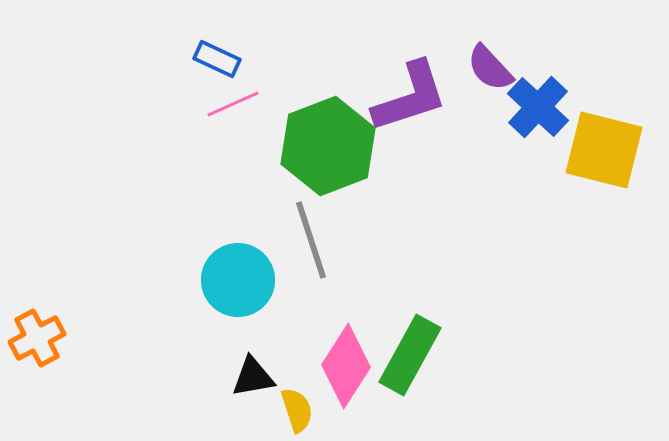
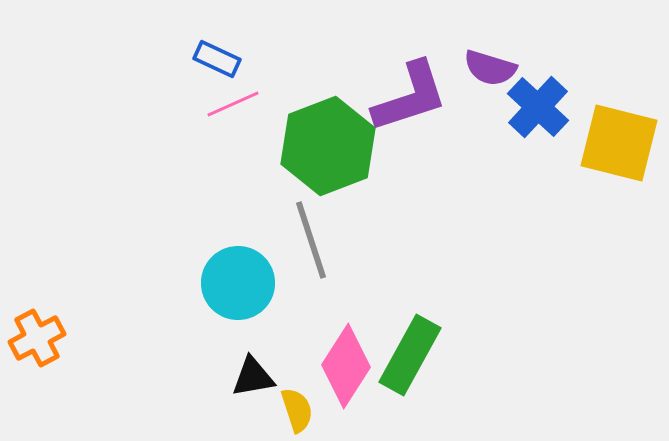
purple semicircle: rotated 30 degrees counterclockwise
yellow square: moved 15 px right, 7 px up
cyan circle: moved 3 px down
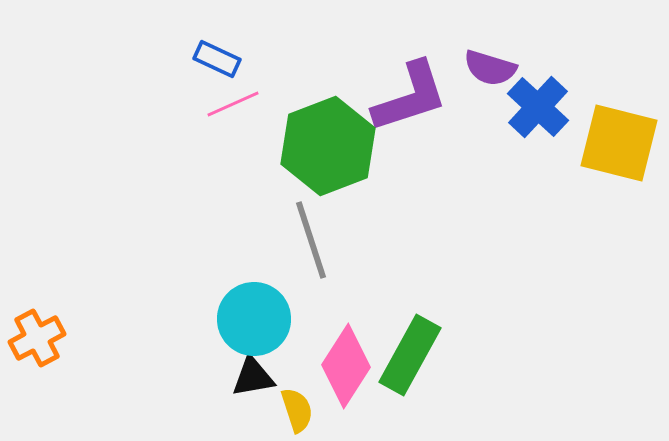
cyan circle: moved 16 px right, 36 px down
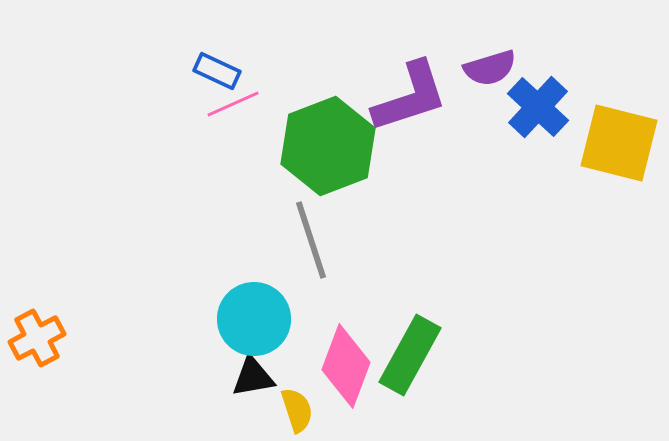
blue rectangle: moved 12 px down
purple semicircle: rotated 34 degrees counterclockwise
pink diamond: rotated 12 degrees counterclockwise
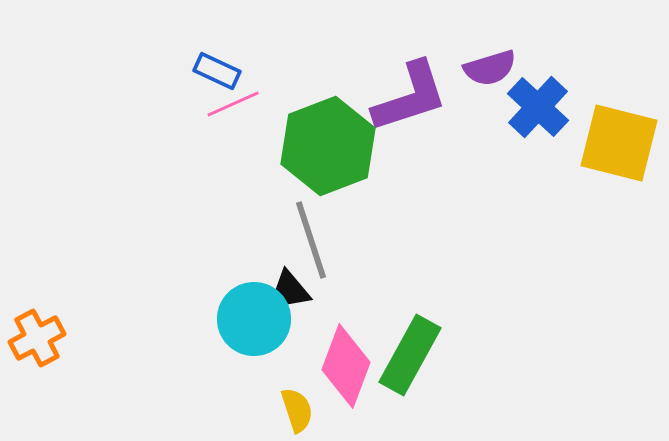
black triangle: moved 36 px right, 86 px up
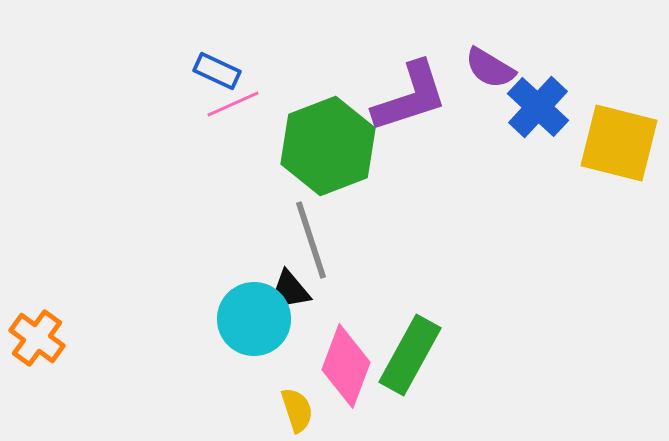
purple semicircle: rotated 48 degrees clockwise
orange cross: rotated 26 degrees counterclockwise
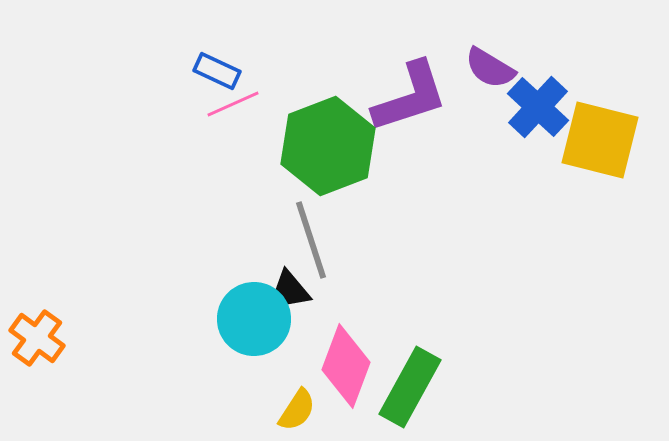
yellow square: moved 19 px left, 3 px up
green rectangle: moved 32 px down
yellow semicircle: rotated 51 degrees clockwise
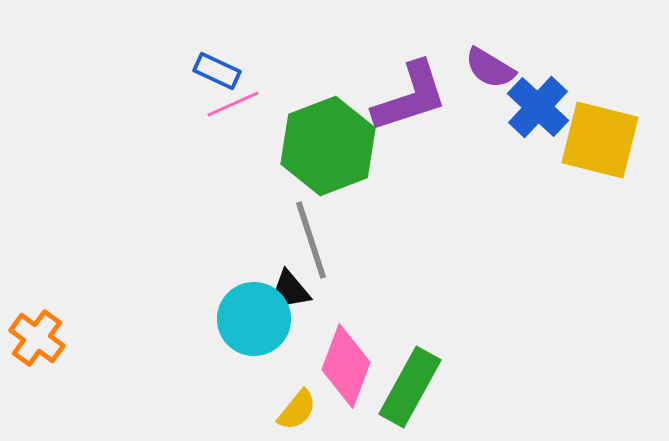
yellow semicircle: rotated 6 degrees clockwise
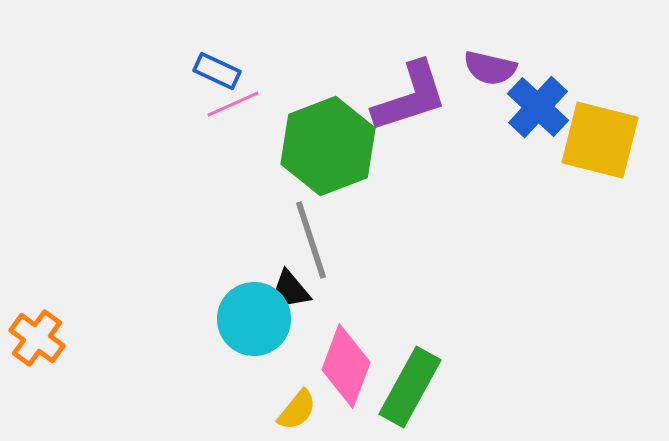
purple semicircle: rotated 18 degrees counterclockwise
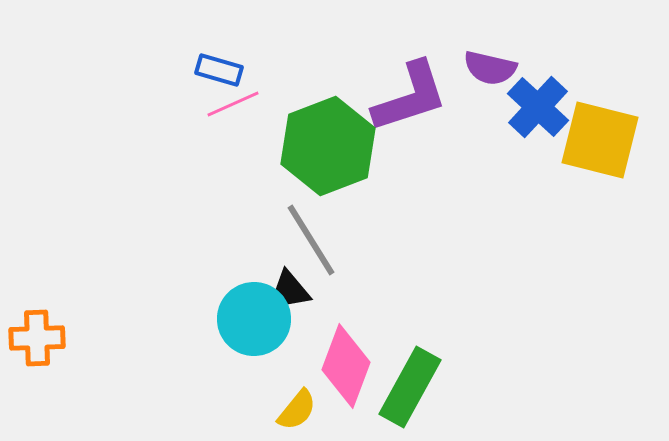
blue rectangle: moved 2 px right, 1 px up; rotated 9 degrees counterclockwise
gray line: rotated 14 degrees counterclockwise
orange cross: rotated 38 degrees counterclockwise
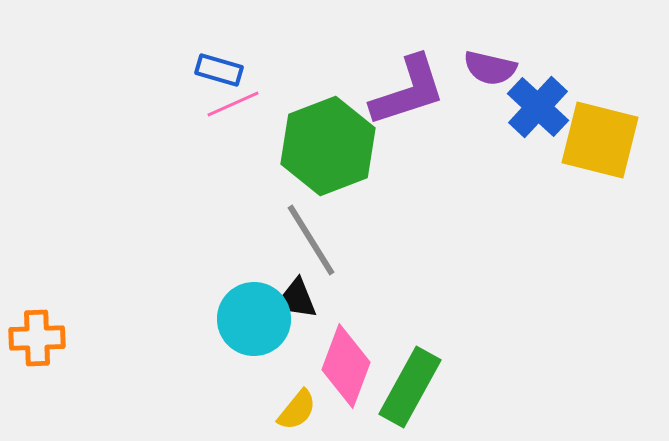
purple L-shape: moved 2 px left, 6 px up
black triangle: moved 7 px right, 8 px down; rotated 18 degrees clockwise
